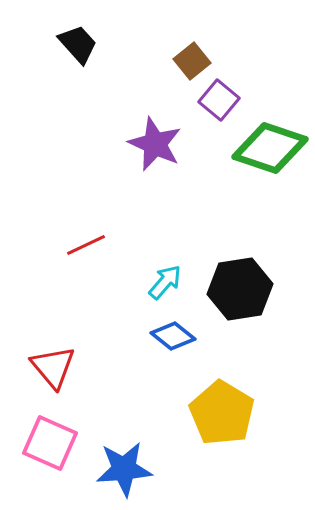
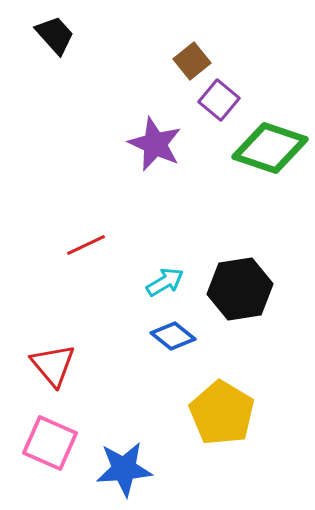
black trapezoid: moved 23 px left, 9 px up
cyan arrow: rotated 18 degrees clockwise
red triangle: moved 2 px up
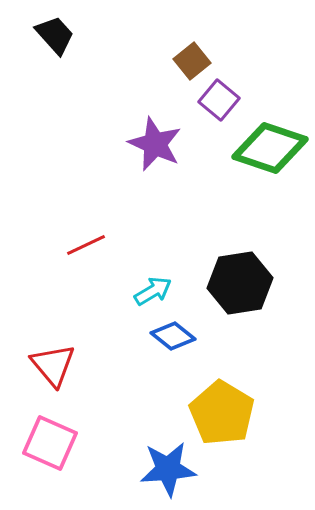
cyan arrow: moved 12 px left, 9 px down
black hexagon: moved 6 px up
blue star: moved 44 px right
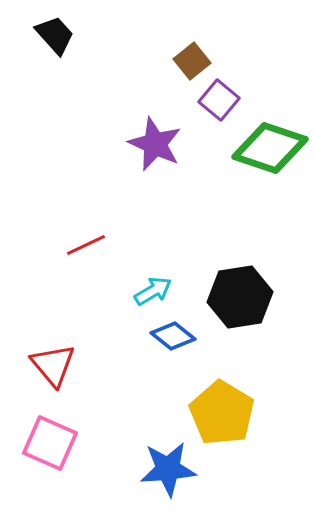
black hexagon: moved 14 px down
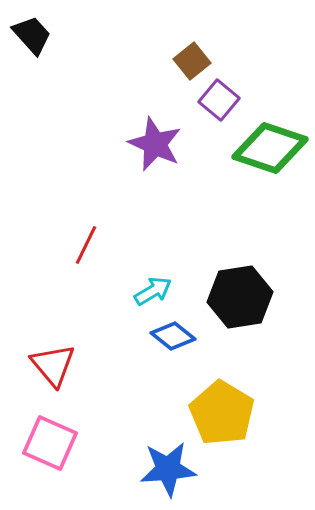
black trapezoid: moved 23 px left
red line: rotated 39 degrees counterclockwise
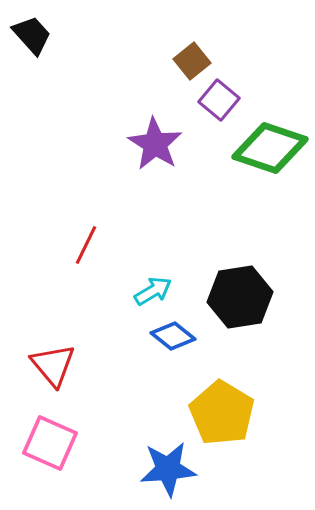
purple star: rotated 8 degrees clockwise
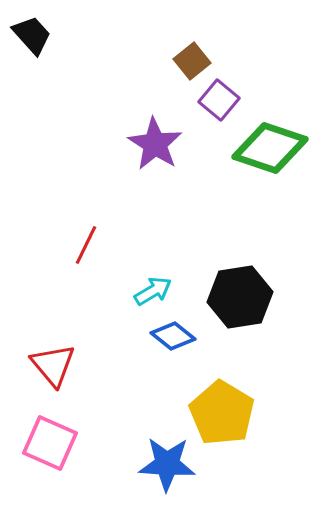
blue star: moved 1 px left, 5 px up; rotated 8 degrees clockwise
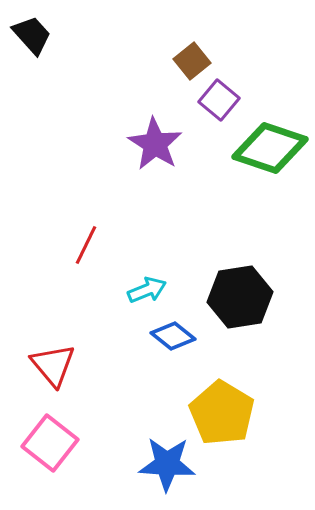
cyan arrow: moved 6 px left, 1 px up; rotated 9 degrees clockwise
pink square: rotated 14 degrees clockwise
